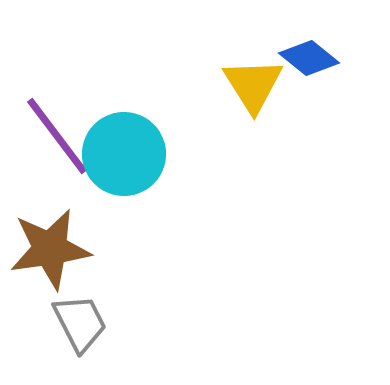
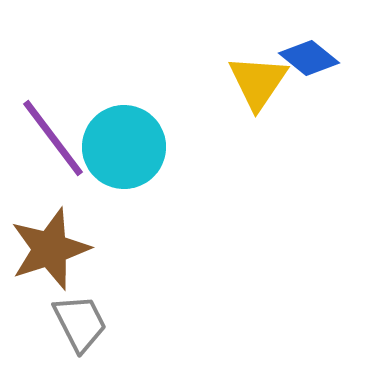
yellow triangle: moved 5 px right, 3 px up; rotated 6 degrees clockwise
purple line: moved 4 px left, 2 px down
cyan circle: moved 7 px up
brown star: rotated 10 degrees counterclockwise
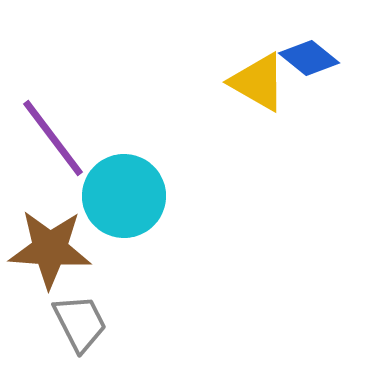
yellow triangle: rotated 34 degrees counterclockwise
cyan circle: moved 49 px down
brown star: rotated 22 degrees clockwise
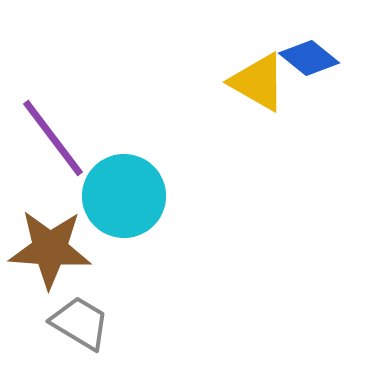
gray trapezoid: rotated 32 degrees counterclockwise
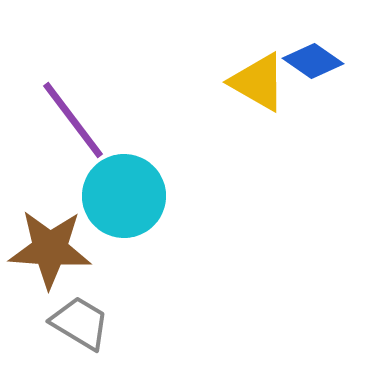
blue diamond: moved 4 px right, 3 px down; rotated 4 degrees counterclockwise
purple line: moved 20 px right, 18 px up
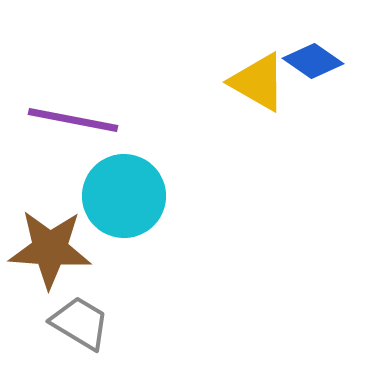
purple line: rotated 42 degrees counterclockwise
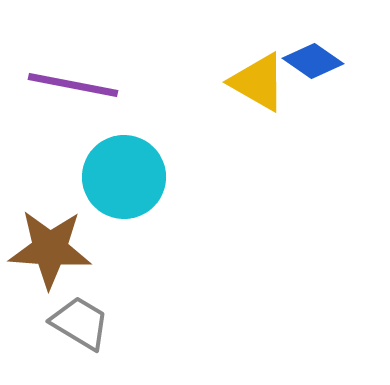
purple line: moved 35 px up
cyan circle: moved 19 px up
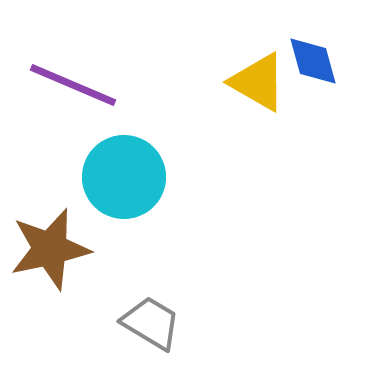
blue diamond: rotated 40 degrees clockwise
purple line: rotated 12 degrees clockwise
brown star: rotated 16 degrees counterclockwise
gray trapezoid: moved 71 px right
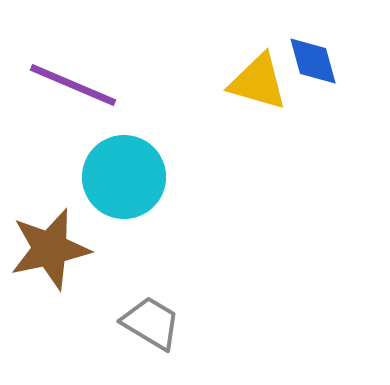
yellow triangle: rotated 14 degrees counterclockwise
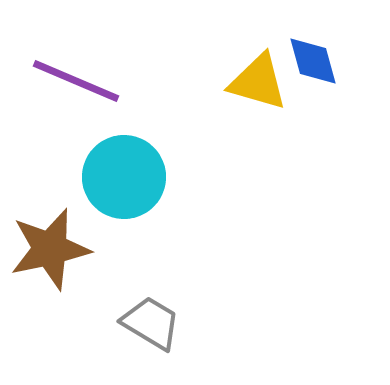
purple line: moved 3 px right, 4 px up
